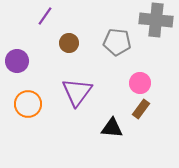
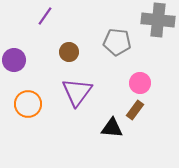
gray cross: moved 2 px right
brown circle: moved 9 px down
purple circle: moved 3 px left, 1 px up
brown rectangle: moved 6 px left, 1 px down
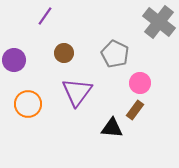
gray cross: moved 1 px right, 2 px down; rotated 32 degrees clockwise
gray pentagon: moved 2 px left, 12 px down; rotated 20 degrees clockwise
brown circle: moved 5 px left, 1 px down
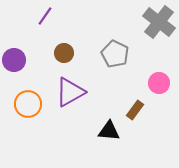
pink circle: moved 19 px right
purple triangle: moved 7 px left; rotated 24 degrees clockwise
black triangle: moved 3 px left, 3 px down
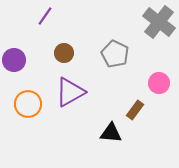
black triangle: moved 2 px right, 2 px down
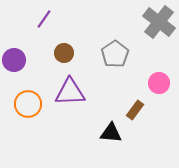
purple line: moved 1 px left, 3 px down
gray pentagon: rotated 12 degrees clockwise
purple triangle: rotated 28 degrees clockwise
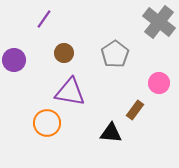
purple triangle: rotated 12 degrees clockwise
orange circle: moved 19 px right, 19 px down
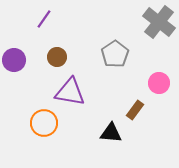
brown circle: moved 7 px left, 4 px down
orange circle: moved 3 px left
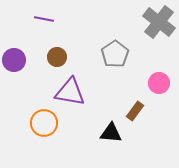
purple line: rotated 66 degrees clockwise
brown rectangle: moved 1 px down
